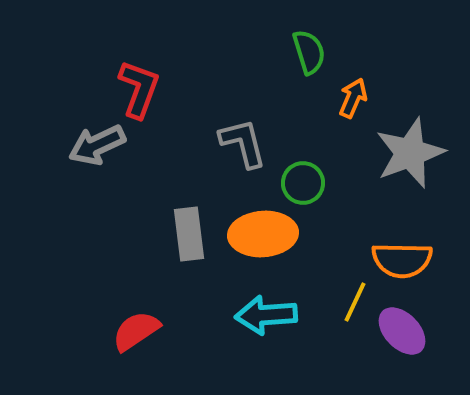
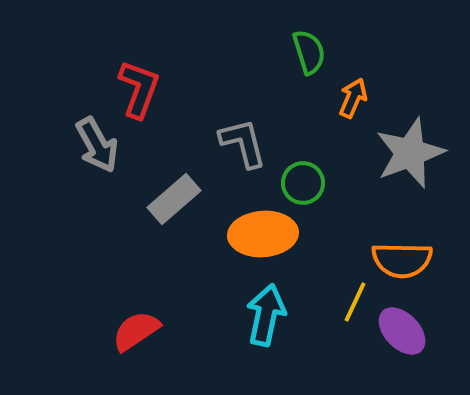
gray arrow: rotated 94 degrees counterclockwise
gray rectangle: moved 15 px left, 35 px up; rotated 56 degrees clockwise
cyan arrow: rotated 106 degrees clockwise
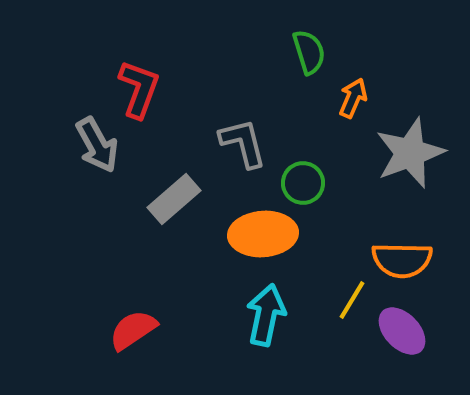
yellow line: moved 3 px left, 2 px up; rotated 6 degrees clockwise
red semicircle: moved 3 px left, 1 px up
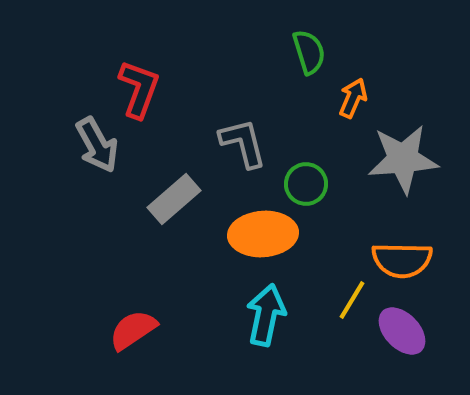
gray star: moved 7 px left, 6 px down; rotated 16 degrees clockwise
green circle: moved 3 px right, 1 px down
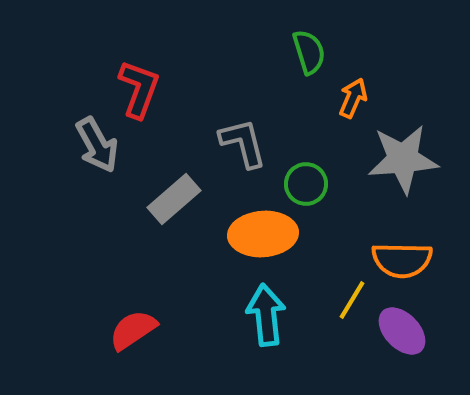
cyan arrow: rotated 18 degrees counterclockwise
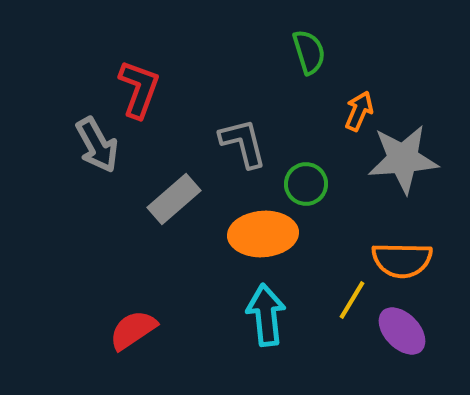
orange arrow: moved 6 px right, 13 px down
